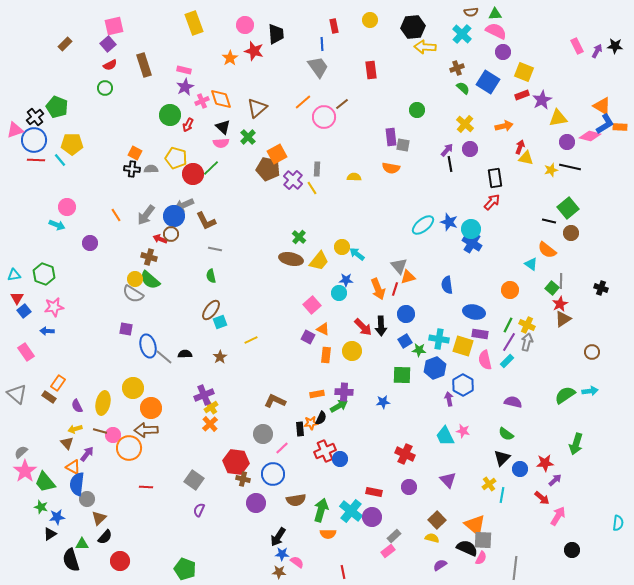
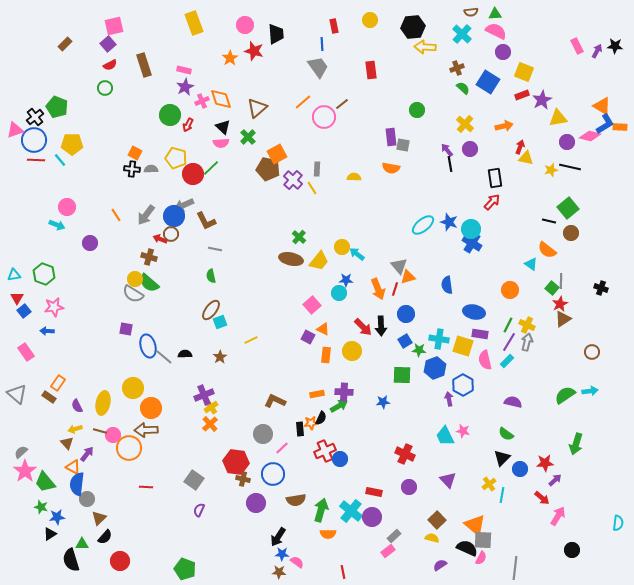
purple arrow at (447, 150): rotated 80 degrees counterclockwise
green semicircle at (150, 280): moved 1 px left, 3 px down
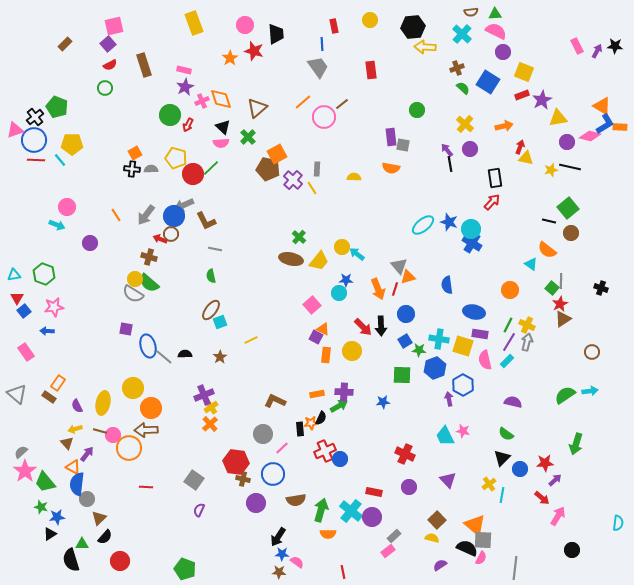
orange square at (135, 153): rotated 32 degrees clockwise
purple square at (308, 337): moved 8 px right
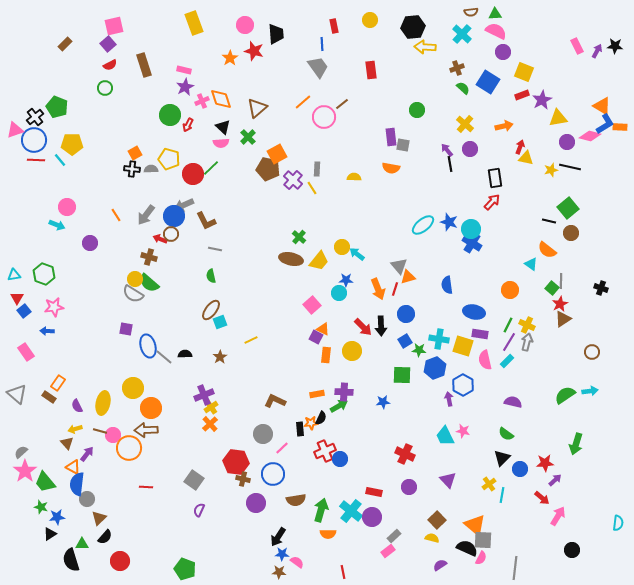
yellow pentagon at (176, 158): moved 7 px left, 1 px down
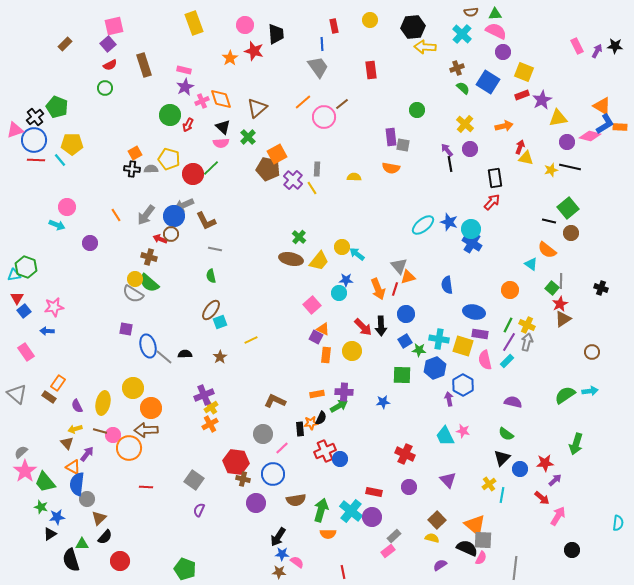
green hexagon at (44, 274): moved 18 px left, 7 px up
orange cross at (210, 424): rotated 14 degrees clockwise
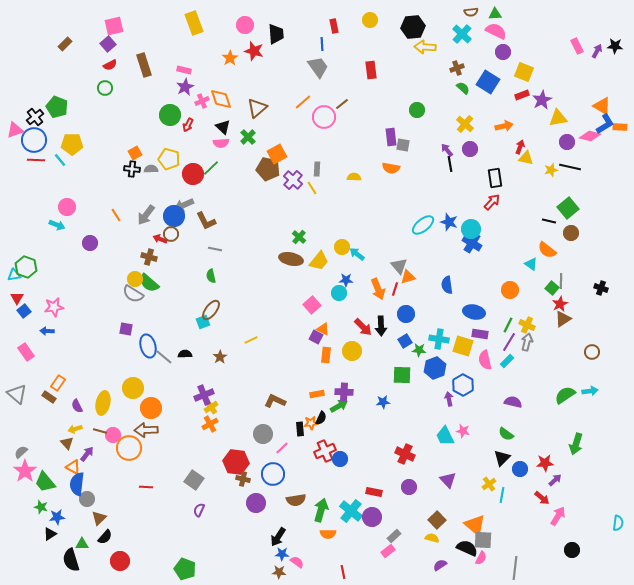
cyan square at (220, 322): moved 17 px left
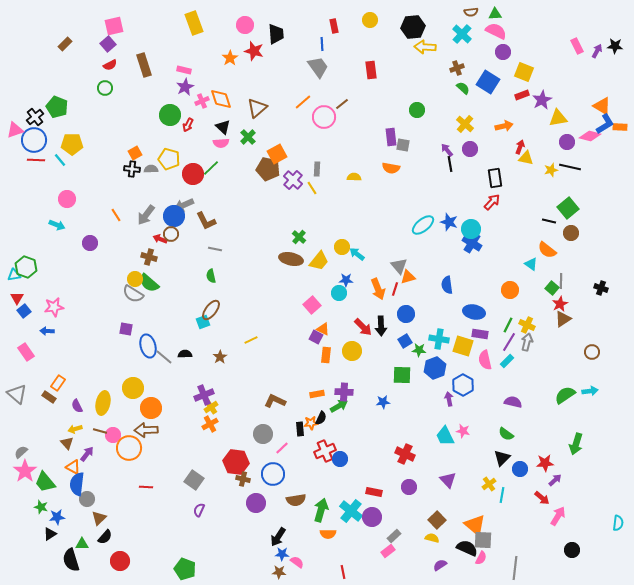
pink circle at (67, 207): moved 8 px up
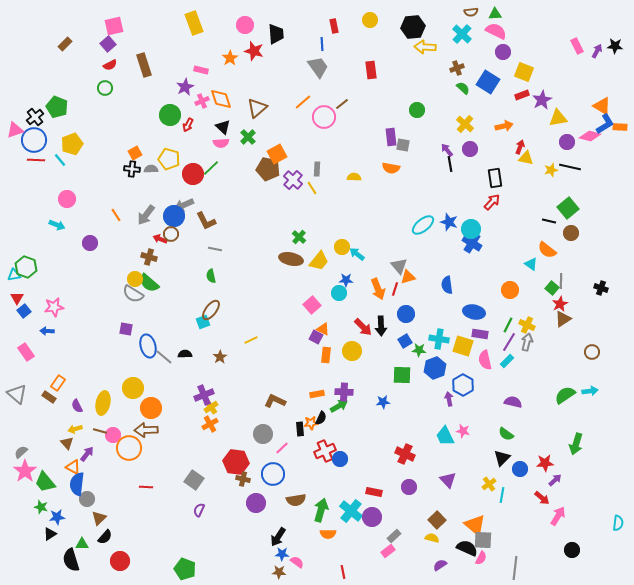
pink rectangle at (184, 70): moved 17 px right
yellow pentagon at (72, 144): rotated 20 degrees counterclockwise
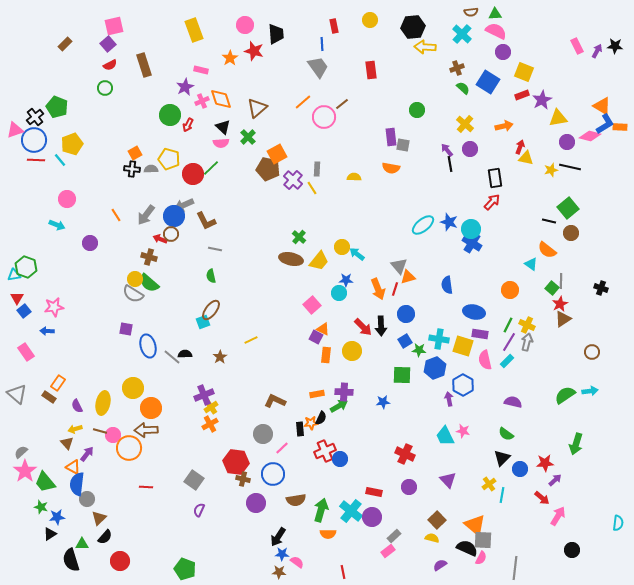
yellow rectangle at (194, 23): moved 7 px down
gray line at (164, 357): moved 8 px right
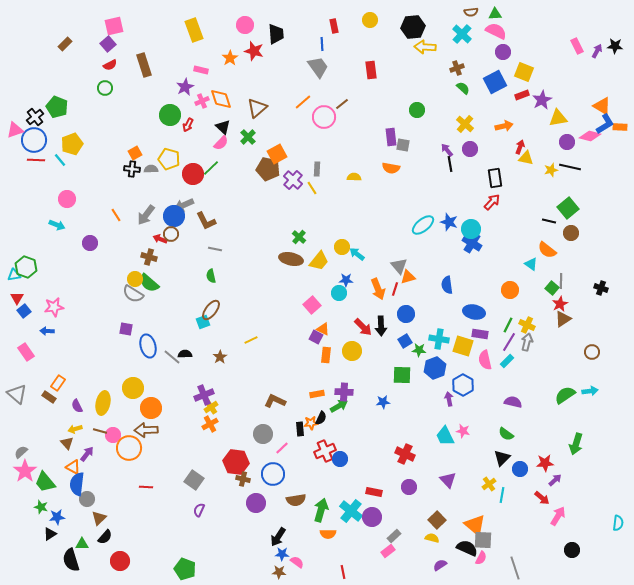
blue square at (488, 82): moved 7 px right; rotated 30 degrees clockwise
pink semicircle at (221, 143): rotated 42 degrees counterclockwise
gray line at (515, 568): rotated 25 degrees counterclockwise
